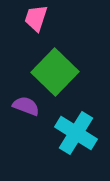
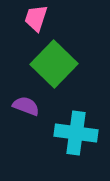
green square: moved 1 px left, 8 px up
cyan cross: rotated 24 degrees counterclockwise
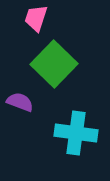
purple semicircle: moved 6 px left, 4 px up
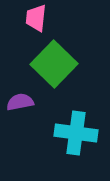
pink trapezoid: rotated 12 degrees counterclockwise
purple semicircle: rotated 32 degrees counterclockwise
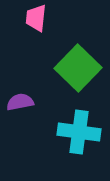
green square: moved 24 px right, 4 px down
cyan cross: moved 3 px right, 1 px up
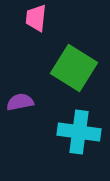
green square: moved 4 px left; rotated 12 degrees counterclockwise
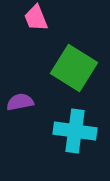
pink trapezoid: rotated 28 degrees counterclockwise
cyan cross: moved 4 px left, 1 px up
